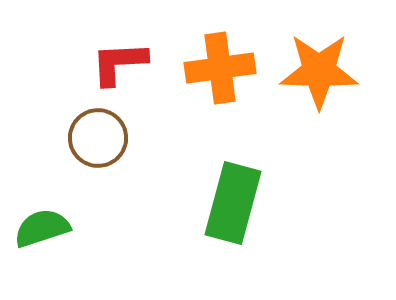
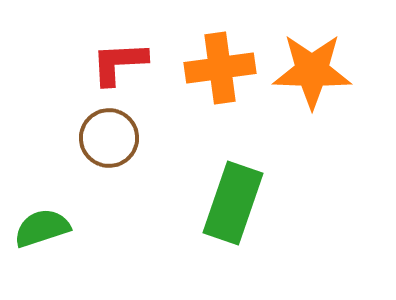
orange star: moved 7 px left
brown circle: moved 11 px right
green rectangle: rotated 4 degrees clockwise
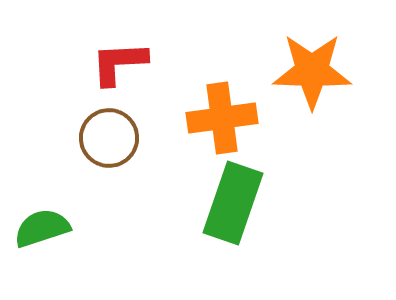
orange cross: moved 2 px right, 50 px down
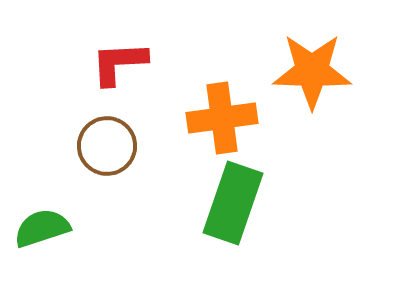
brown circle: moved 2 px left, 8 px down
